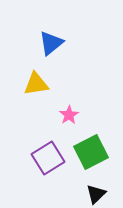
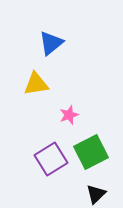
pink star: rotated 12 degrees clockwise
purple square: moved 3 px right, 1 px down
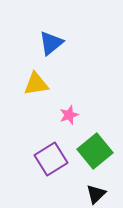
green square: moved 4 px right, 1 px up; rotated 12 degrees counterclockwise
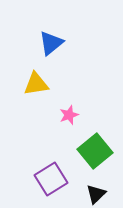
purple square: moved 20 px down
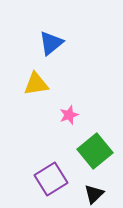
black triangle: moved 2 px left
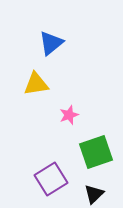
green square: moved 1 px right, 1 px down; rotated 20 degrees clockwise
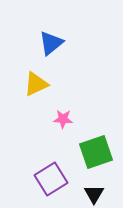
yellow triangle: rotated 16 degrees counterclockwise
pink star: moved 6 px left, 4 px down; rotated 24 degrees clockwise
black triangle: rotated 15 degrees counterclockwise
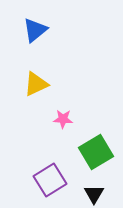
blue triangle: moved 16 px left, 13 px up
green square: rotated 12 degrees counterclockwise
purple square: moved 1 px left, 1 px down
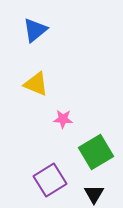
yellow triangle: rotated 48 degrees clockwise
